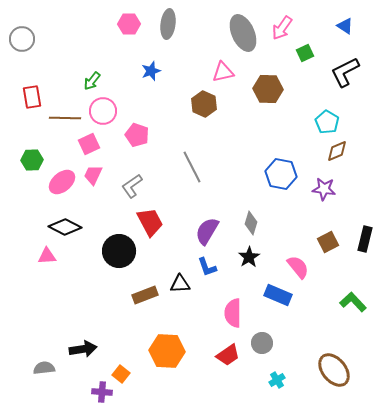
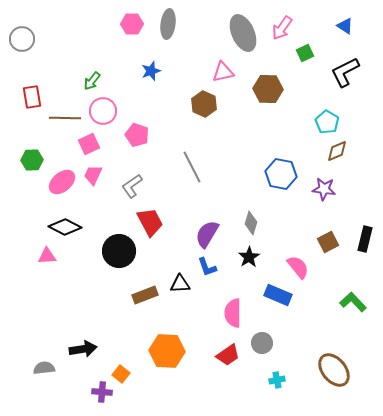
pink hexagon at (129, 24): moved 3 px right
purple semicircle at (207, 231): moved 3 px down
cyan cross at (277, 380): rotated 21 degrees clockwise
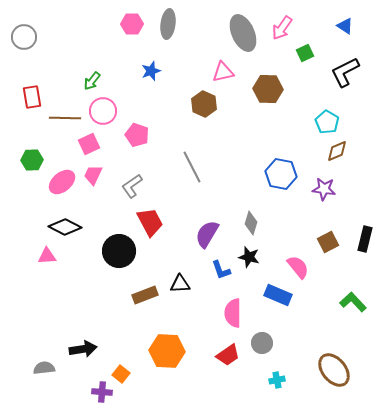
gray circle at (22, 39): moved 2 px right, 2 px up
black star at (249, 257): rotated 25 degrees counterclockwise
blue L-shape at (207, 267): moved 14 px right, 3 px down
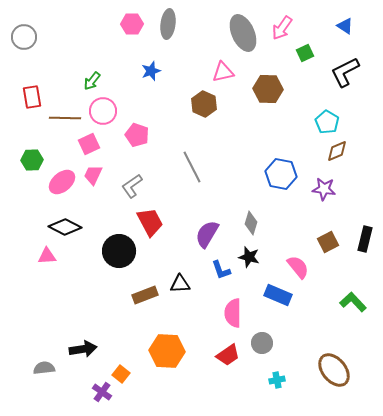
purple cross at (102, 392): rotated 30 degrees clockwise
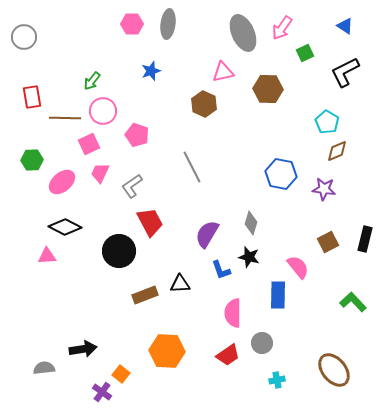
pink trapezoid at (93, 175): moved 7 px right, 2 px up
blue rectangle at (278, 295): rotated 68 degrees clockwise
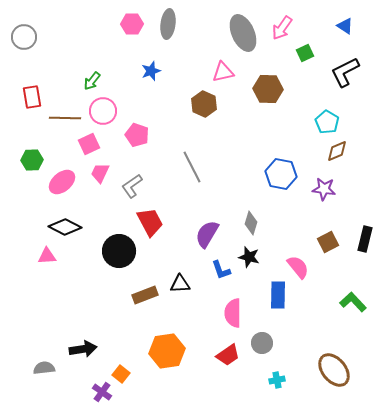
orange hexagon at (167, 351): rotated 12 degrees counterclockwise
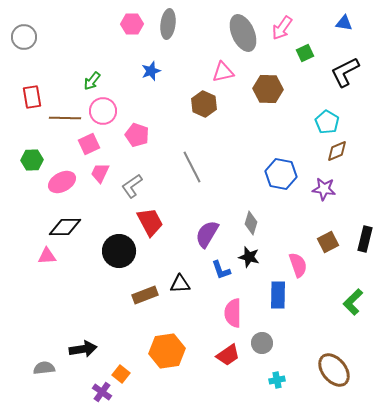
blue triangle at (345, 26): moved 1 px left, 3 px up; rotated 24 degrees counterclockwise
pink ellipse at (62, 182): rotated 12 degrees clockwise
black diamond at (65, 227): rotated 28 degrees counterclockwise
pink semicircle at (298, 267): moved 2 px up; rotated 20 degrees clockwise
green L-shape at (353, 302): rotated 92 degrees counterclockwise
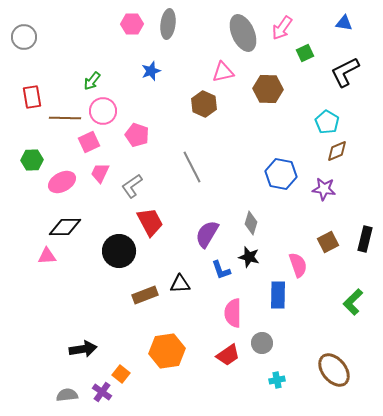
pink square at (89, 144): moved 2 px up
gray semicircle at (44, 368): moved 23 px right, 27 px down
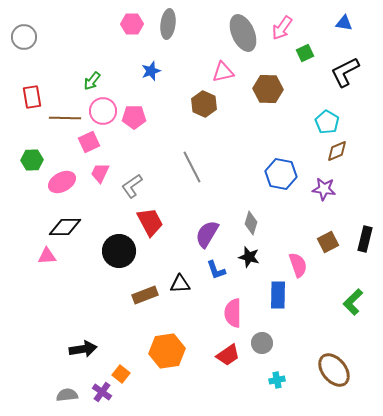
pink pentagon at (137, 135): moved 3 px left, 18 px up; rotated 20 degrees counterclockwise
blue L-shape at (221, 270): moved 5 px left
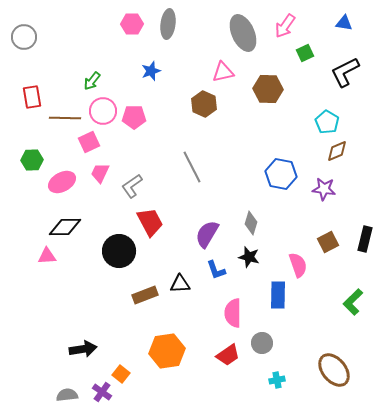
pink arrow at (282, 28): moved 3 px right, 2 px up
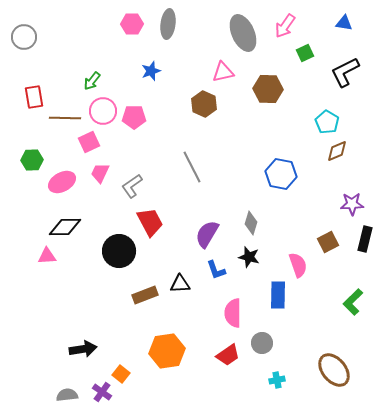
red rectangle at (32, 97): moved 2 px right
purple star at (324, 189): moved 28 px right, 15 px down; rotated 10 degrees counterclockwise
